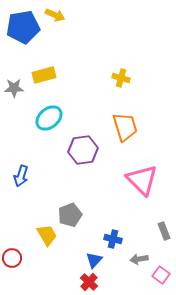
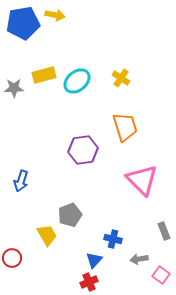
yellow arrow: rotated 12 degrees counterclockwise
blue pentagon: moved 4 px up
yellow cross: rotated 18 degrees clockwise
cyan ellipse: moved 28 px right, 37 px up
blue arrow: moved 5 px down
red cross: rotated 24 degrees clockwise
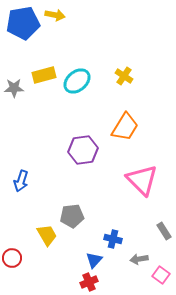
yellow cross: moved 3 px right, 2 px up
orange trapezoid: rotated 48 degrees clockwise
gray pentagon: moved 2 px right, 1 px down; rotated 15 degrees clockwise
gray rectangle: rotated 12 degrees counterclockwise
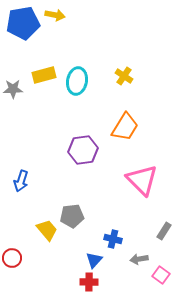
cyan ellipse: rotated 40 degrees counterclockwise
gray star: moved 1 px left, 1 px down
gray rectangle: rotated 66 degrees clockwise
yellow trapezoid: moved 5 px up; rotated 10 degrees counterclockwise
red cross: rotated 24 degrees clockwise
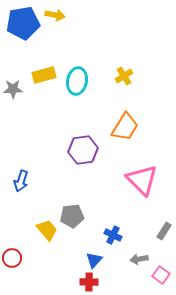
yellow cross: rotated 24 degrees clockwise
blue cross: moved 4 px up; rotated 12 degrees clockwise
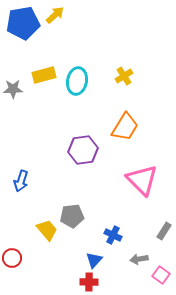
yellow arrow: rotated 54 degrees counterclockwise
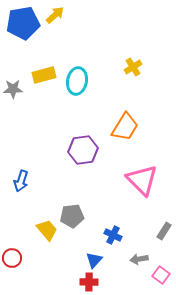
yellow cross: moved 9 px right, 9 px up
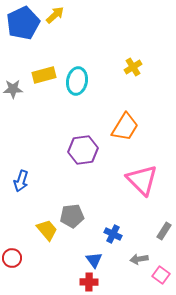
blue pentagon: rotated 16 degrees counterclockwise
blue cross: moved 1 px up
blue triangle: rotated 18 degrees counterclockwise
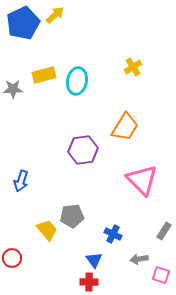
pink square: rotated 18 degrees counterclockwise
